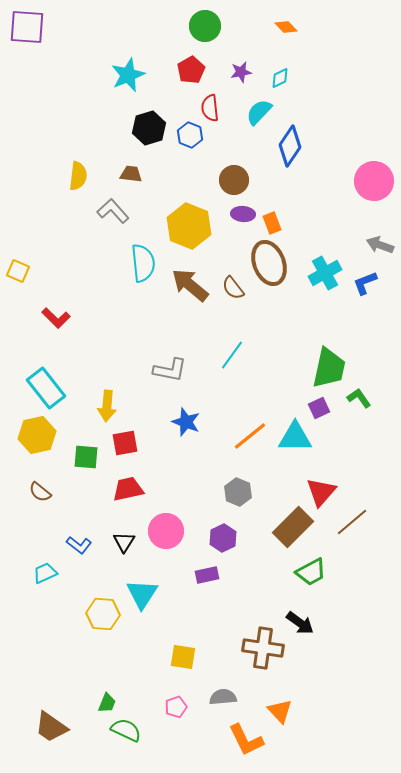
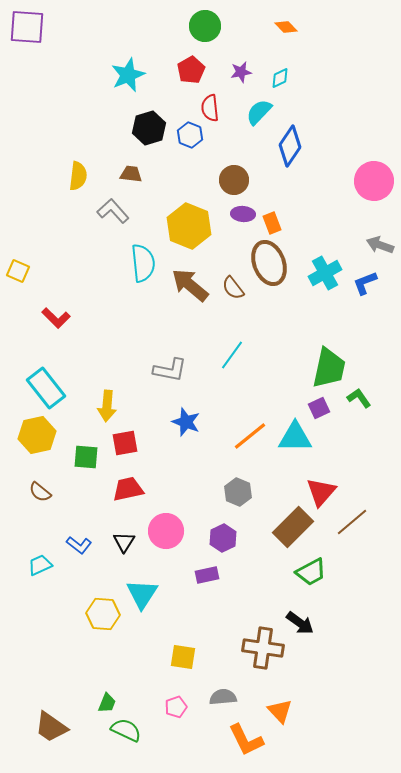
cyan trapezoid at (45, 573): moved 5 px left, 8 px up
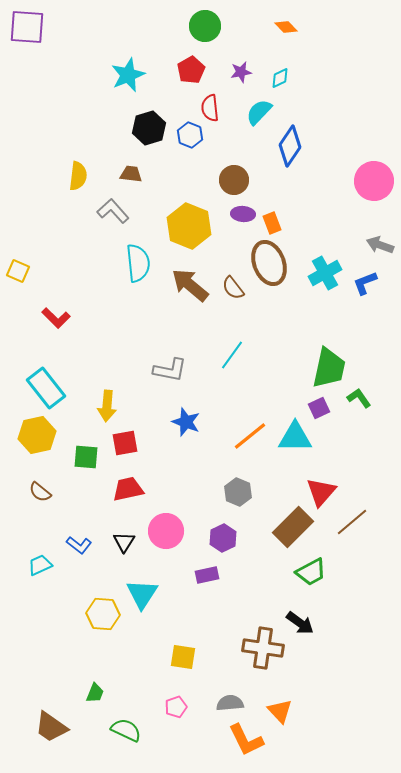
cyan semicircle at (143, 263): moved 5 px left
gray semicircle at (223, 697): moved 7 px right, 6 px down
green trapezoid at (107, 703): moved 12 px left, 10 px up
